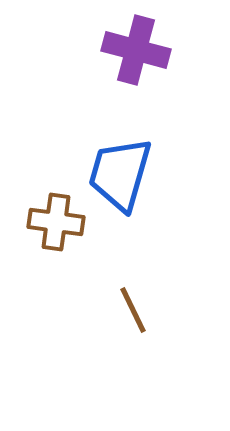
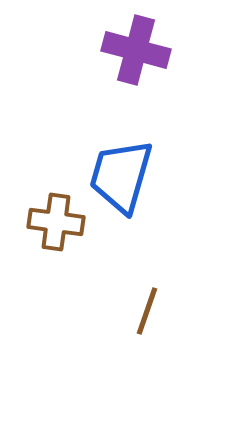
blue trapezoid: moved 1 px right, 2 px down
brown line: moved 14 px right, 1 px down; rotated 45 degrees clockwise
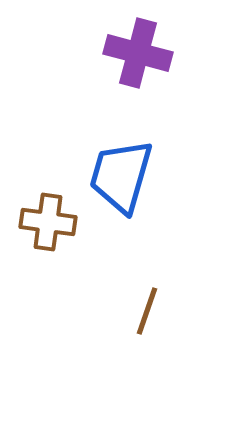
purple cross: moved 2 px right, 3 px down
brown cross: moved 8 px left
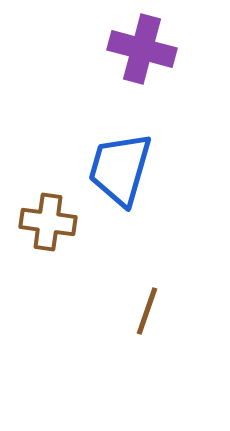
purple cross: moved 4 px right, 4 px up
blue trapezoid: moved 1 px left, 7 px up
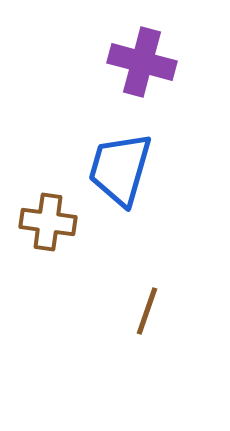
purple cross: moved 13 px down
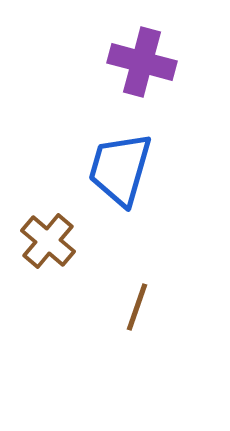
brown cross: moved 19 px down; rotated 32 degrees clockwise
brown line: moved 10 px left, 4 px up
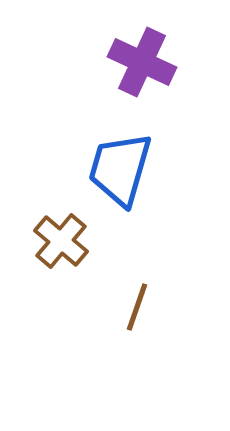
purple cross: rotated 10 degrees clockwise
brown cross: moved 13 px right
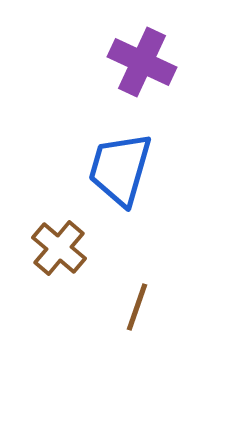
brown cross: moved 2 px left, 7 px down
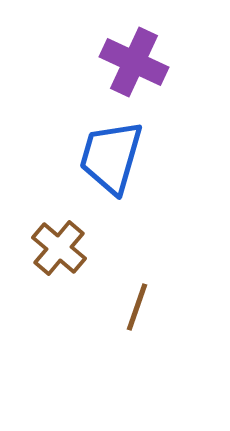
purple cross: moved 8 px left
blue trapezoid: moved 9 px left, 12 px up
